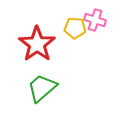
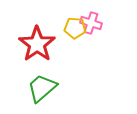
pink cross: moved 4 px left, 3 px down
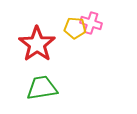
green trapezoid: rotated 32 degrees clockwise
